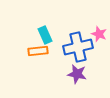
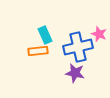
purple star: moved 2 px left, 1 px up
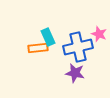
cyan rectangle: moved 3 px right, 2 px down
orange rectangle: moved 3 px up
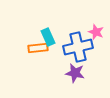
pink star: moved 3 px left, 2 px up
